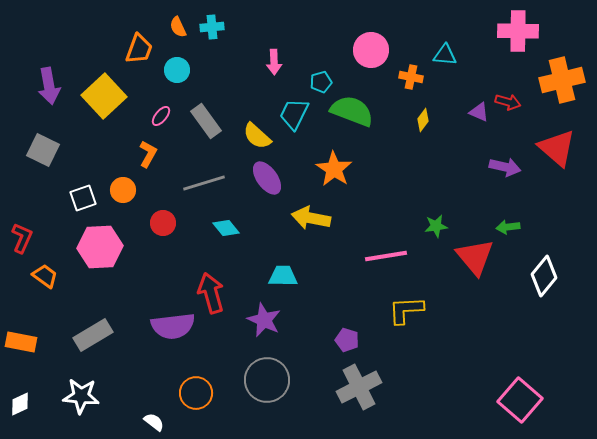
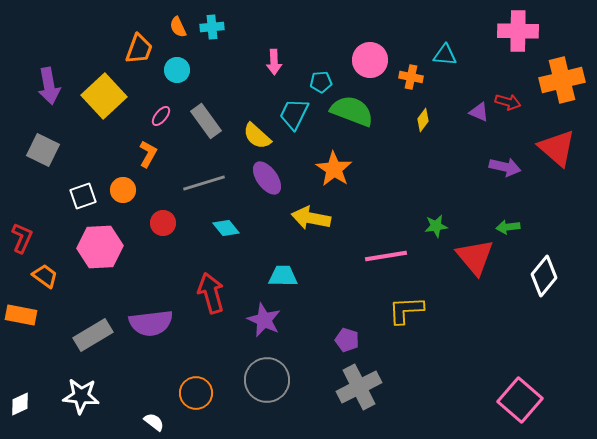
pink circle at (371, 50): moved 1 px left, 10 px down
cyan pentagon at (321, 82): rotated 10 degrees clockwise
white square at (83, 198): moved 2 px up
purple semicircle at (173, 326): moved 22 px left, 3 px up
orange rectangle at (21, 342): moved 27 px up
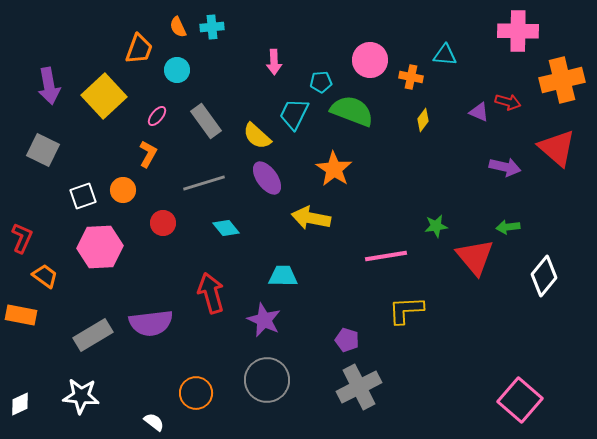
pink ellipse at (161, 116): moved 4 px left
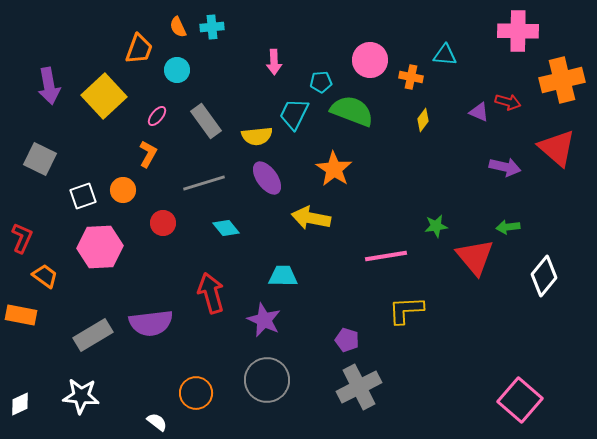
yellow semicircle at (257, 136): rotated 48 degrees counterclockwise
gray square at (43, 150): moved 3 px left, 9 px down
white semicircle at (154, 422): moved 3 px right
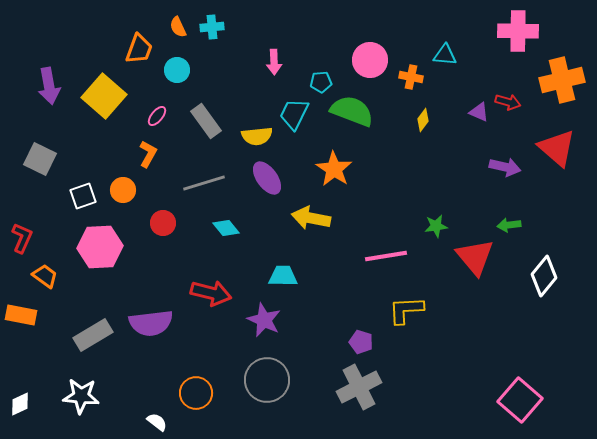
yellow square at (104, 96): rotated 6 degrees counterclockwise
green arrow at (508, 227): moved 1 px right, 2 px up
red arrow at (211, 293): rotated 120 degrees clockwise
purple pentagon at (347, 340): moved 14 px right, 2 px down
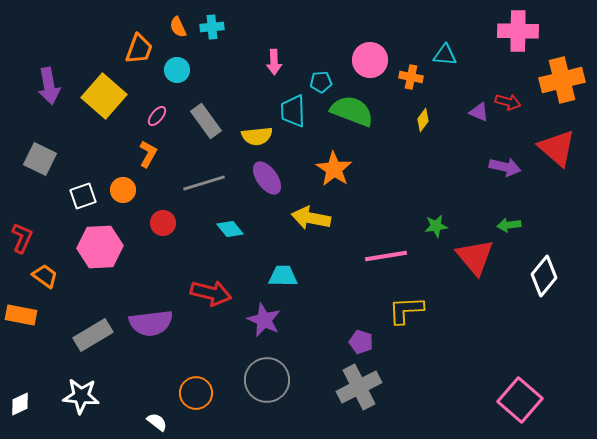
cyan trapezoid at (294, 114): moved 1 px left, 3 px up; rotated 28 degrees counterclockwise
cyan diamond at (226, 228): moved 4 px right, 1 px down
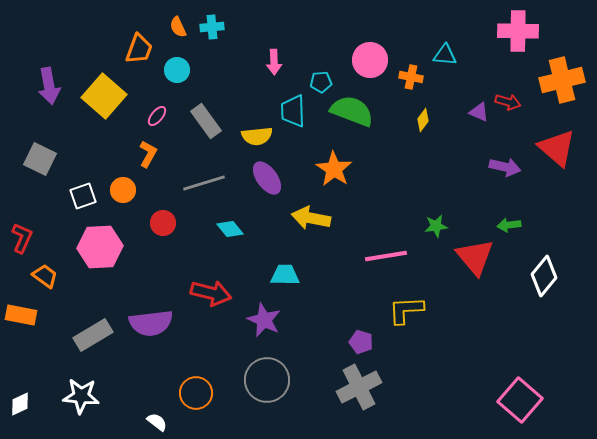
cyan trapezoid at (283, 276): moved 2 px right, 1 px up
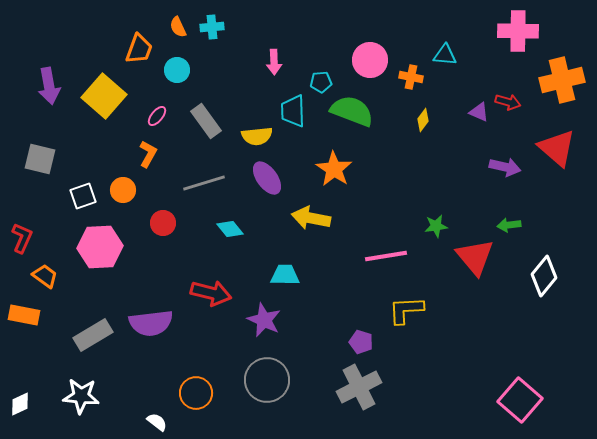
gray square at (40, 159): rotated 12 degrees counterclockwise
orange rectangle at (21, 315): moved 3 px right
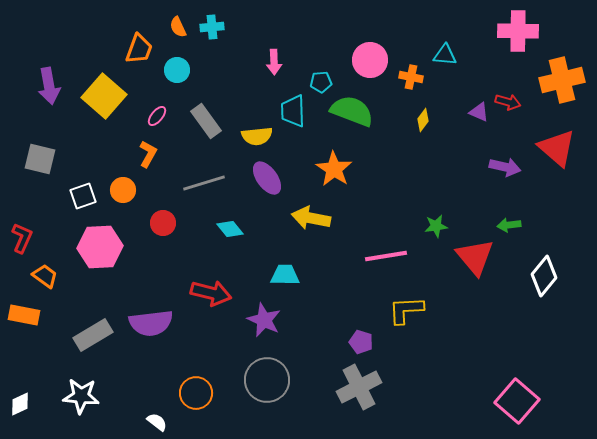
pink square at (520, 400): moved 3 px left, 1 px down
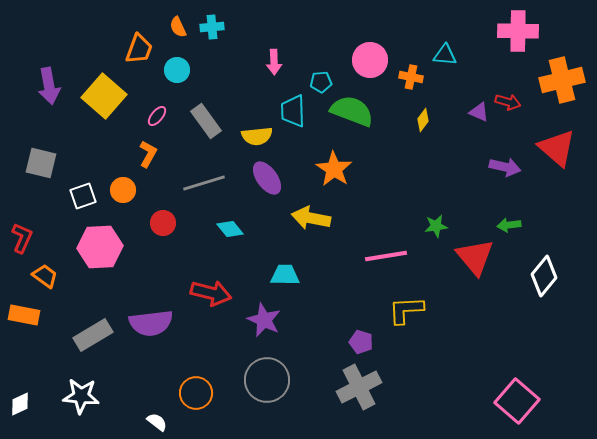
gray square at (40, 159): moved 1 px right, 4 px down
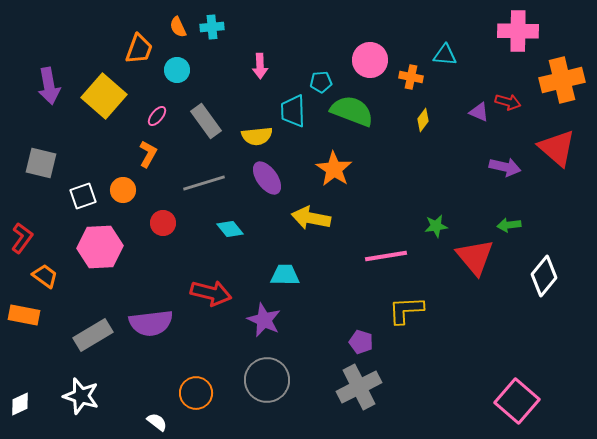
pink arrow at (274, 62): moved 14 px left, 4 px down
red L-shape at (22, 238): rotated 12 degrees clockwise
white star at (81, 396): rotated 12 degrees clockwise
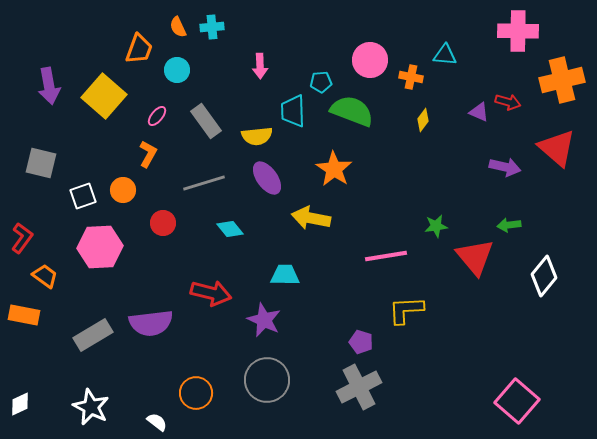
white star at (81, 396): moved 10 px right, 11 px down; rotated 9 degrees clockwise
